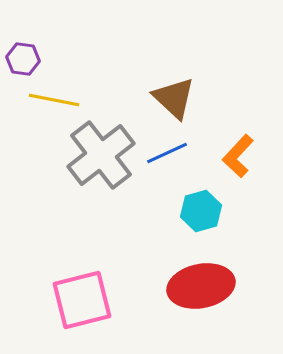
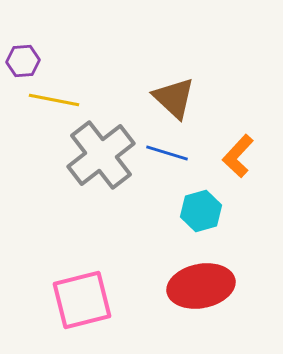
purple hexagon: moved 2 px down; rotated 12 degrees counterclockwise
blue line: rotated 42 degrees clockwise
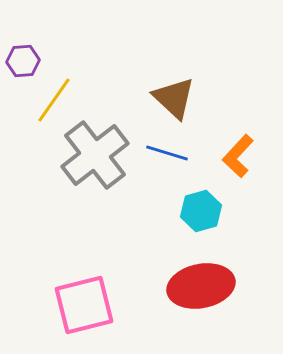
yellow line: rotated 66 degrees counterclockwise
gray cross: moved 6 px left
pink square: moved 2 px right, 5 px down
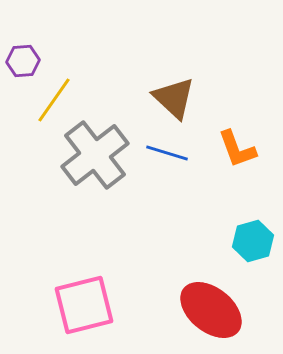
orange L-shape: moved 1 px left, 7 px up; rotated 63 degrees counterclockwise
cyan hexagon: moved 52 px right, 30 px down
red ellipse: moved 10 px right, 24 px down; rotated 50 degrees clockwise
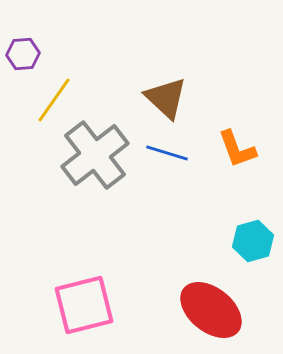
purple hexagon: moved 7 px up
brown triangle: moved 8 px left
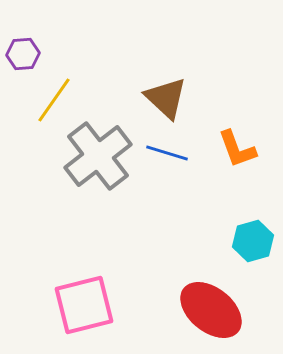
gray cross: moved 3 px right, 1 px down
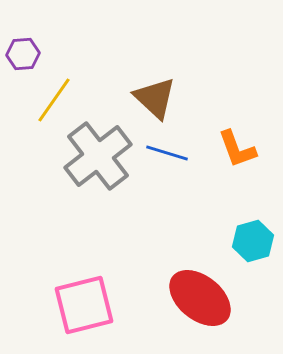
brown triangle: moved 11 px left
red ellipse: moved 11 px left, 12 px up
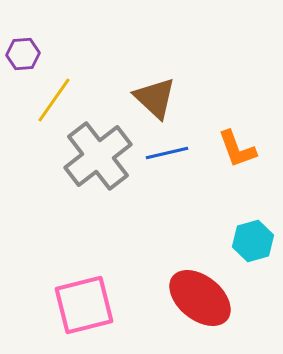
blue line: rotated 30 degrees counterclockwise
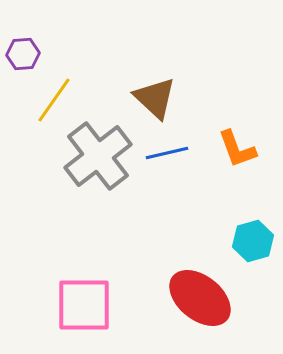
pink square: rotated 14 degrees clockwise
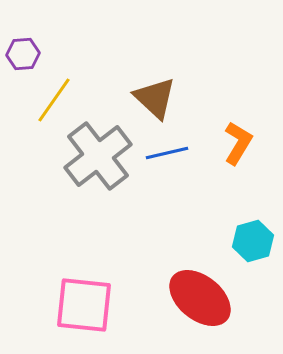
orange L-shape: moved 1 px right, 6 px up; rotated 129 degrees counterclockwise
pink square: rotated 6 degrees clockwise
